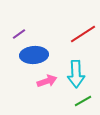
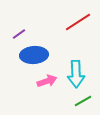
red line: moved 5 px left, 12 px up
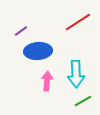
purple line: moved 2 px right, 3 px up
blue ellipse: moved 4 px right, 4 px up
pink arrow: rotated 66 degrees counterclockwise
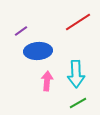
green line: moved 5 px left, 2 px down
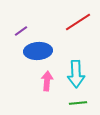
green line: rotated 24 degrees clockwise
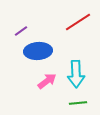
pink arrow: rotated 48 degrees clockwise
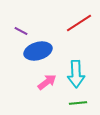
red line: moved 1 px right, 1 px down
purple line: rotated 64 degrees clockwise
blue ellipse: rotated 12 degrees counterclockwise
pink arrow: moved 1 px down
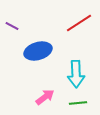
purple line: moved 9 px left, 5 px up
pink arrow: moved 2 px left, 15 px down
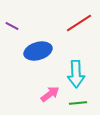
pink arrow: moved 5 px right, 3 px up
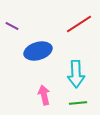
red line: moved 1 px down
pink arrow: moved 6 px left, 1 px down; rotated 66 degrees counterclockwise
